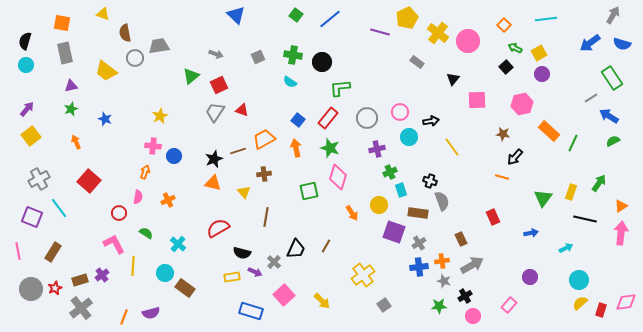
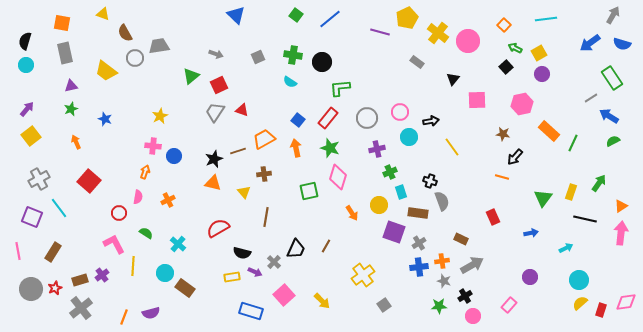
brown semicircle at (125, 33): rotated 18 degrees counterclockwise
cyan rectangle at (401, 190): moved 2 px down
brown rectangle at (461, 239): rotated 40 degrees counterclockwise
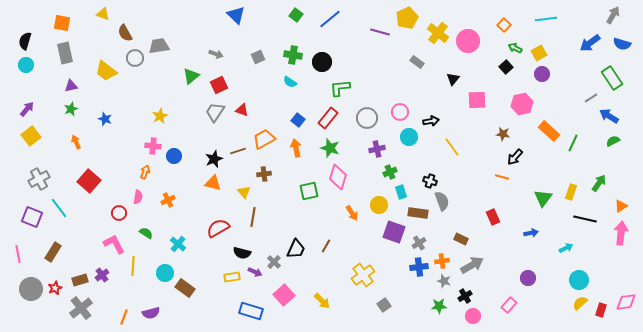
brown line at (266, 217): moved 13 px left
pink line at (18, 251): moved 3 px down
purple circle at (530, 277): moved 2 px left, 1 px down
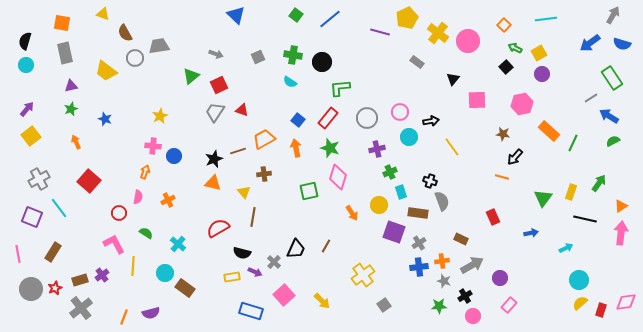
purple circle at (528, 278): moved 28 px left
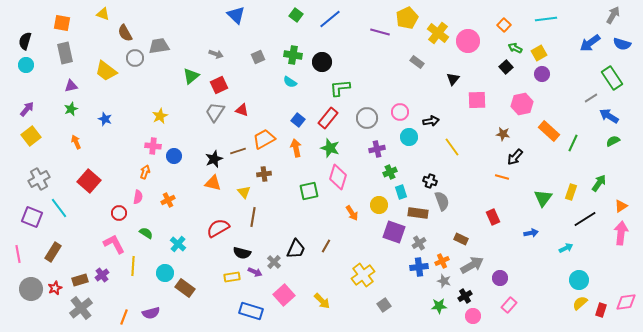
black line at (585, 219): rotated 45 degrees counterclockwise
orange cross at (442, 261): rotated 16 degrees counterclockwise
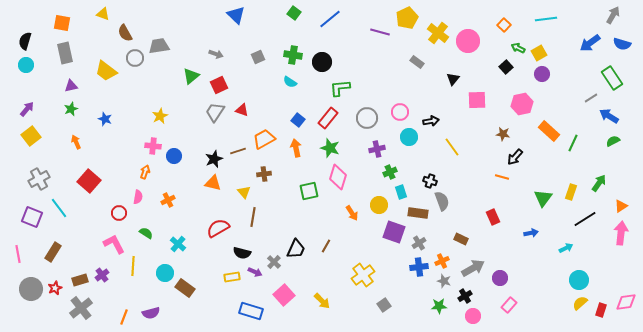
green square at (296, 15): moved 2 px left, 2 px up
green arrow at (515, 48): moved 3 px right
gray arrow at (472, 265): moved 1 px right, 3 px down
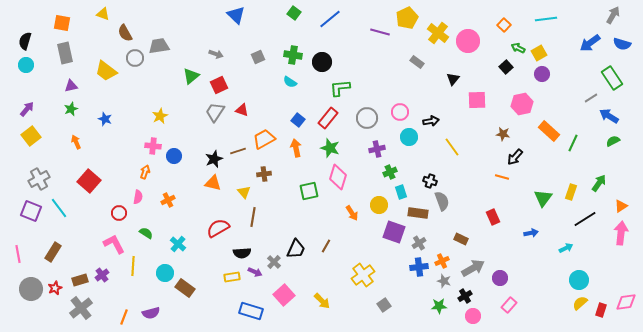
purple square at (32, 217): moved 1 px left, 6 px up
black semicircle at (242, 253): rotated 18 degrees counterclockwise
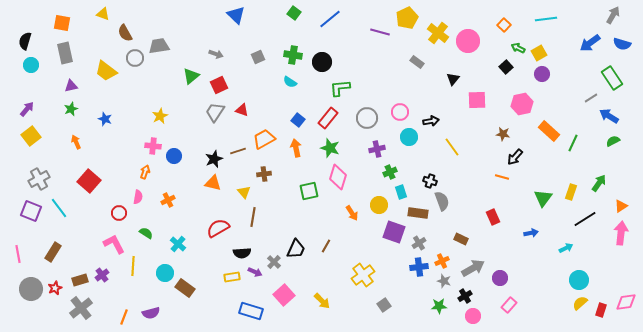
cyan circle at (26, 65): moved 5 px right
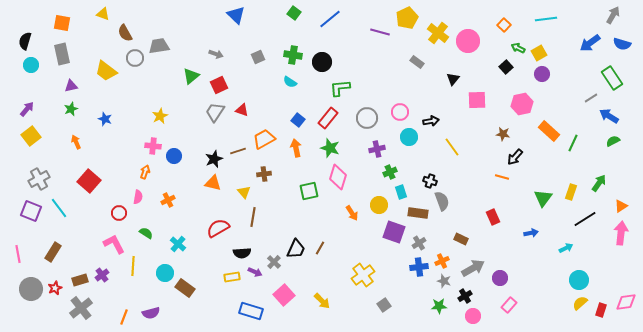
gray rectangle at (65, 53): moved 3 px left, 1 px down
brown line at (326, 246): moved 6 px left, 2 px down
